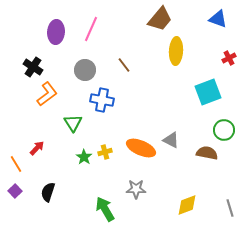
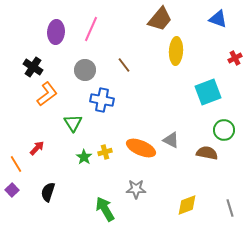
red cross: moved 6 px right
purple square: moved 3 px left, 1 px up
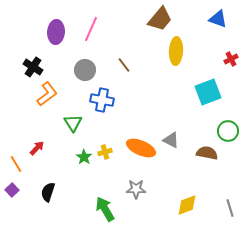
red cross: moved 4 px left, 1 px down
green circle: moved 4 px right, 1 px down
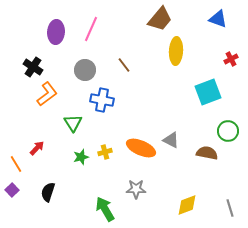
green star: moved 3 px left; rotated 21 degrees clockwise
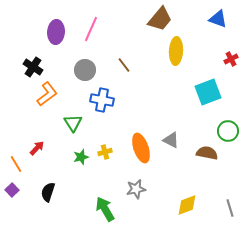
orange ellipse: rotated 48 degrees clockwise
gray star: rotated 12 degrees counterclockwise
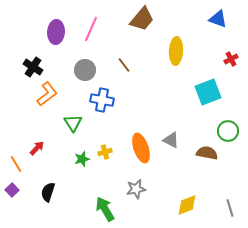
brown trapezoid: moved 18 px left
green star: moved 1 px right, 2 px down
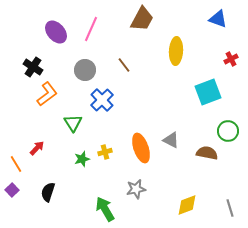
brown trapezoid: rotated 12 degrees counterclockwise
purple ellipse: rotated 45 degrees counterclockwise
blue cross: rotated 35 degrees clockwise
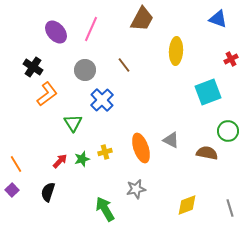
red arrow: moved 23 px right, 13 px down
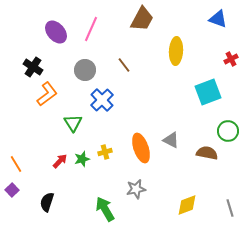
black semicircle: moved 1 px left, 10 px down
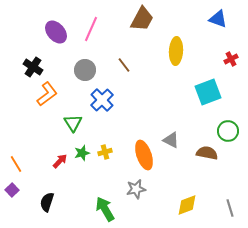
orange ellipse: moved 3 px right, 7 px down
green star: moved 6 px up
